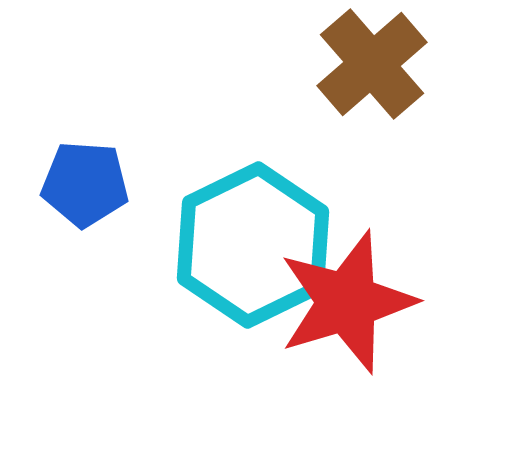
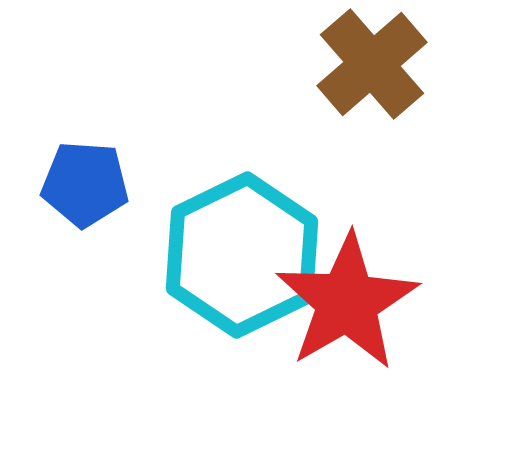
cyan hexagon: moved 11 px left, 10 px down
red star: rotated 13 degrees counterclockwise
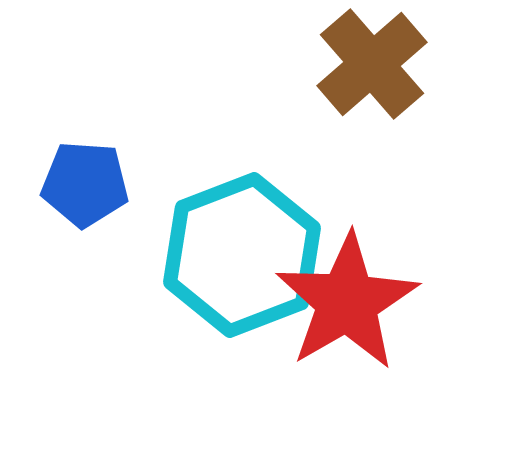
cyan hexagon: rotated 5 degrees clockwise
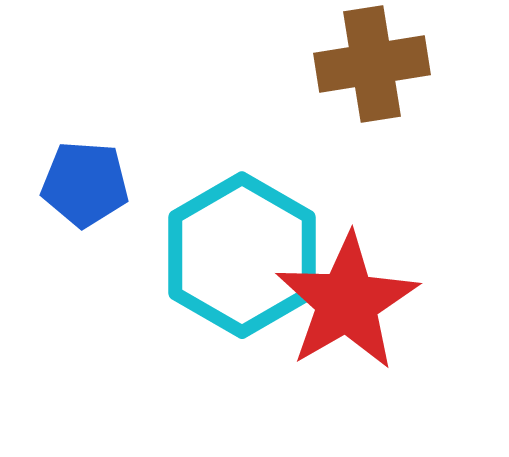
brown cross: rotated 32 degrees clockwise
cyan hexagon: rotated 9 degrees counterclockwise
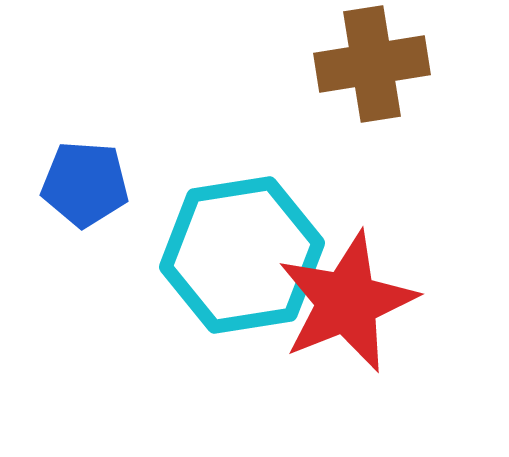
cyan hexagon: rotated 21 degrees clockwise
red star: rotated 8 degrees clockwise
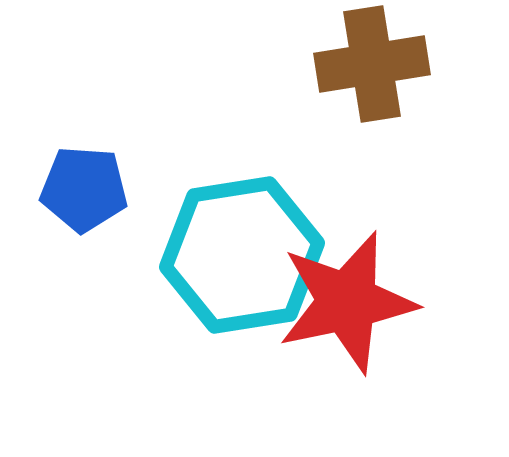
blue pentagon: moved 1 px left, 5 px down
red star: rotated 10 degrees clockwise
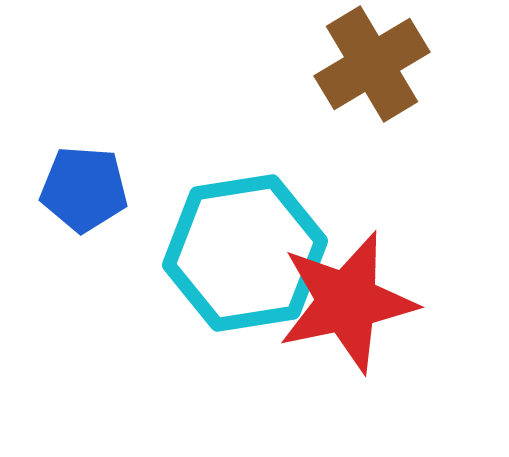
brown cross: rotated 22 degrees counterclockwise
cyan hexagon: moved 3 px right, 2 px up
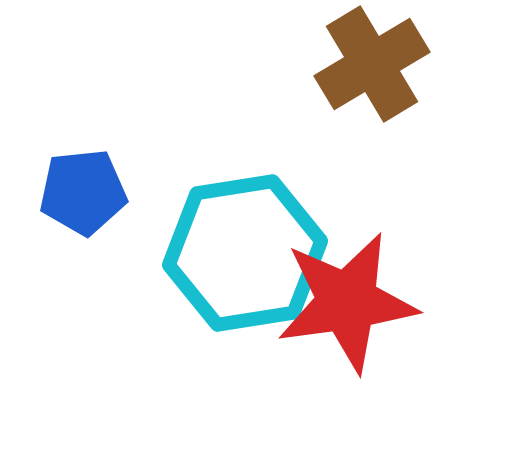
blue pentagon: moved 1 px left, 3 px down; rotated 10 degrees counterclockwise
red star: rotated 4 degrees clockwise
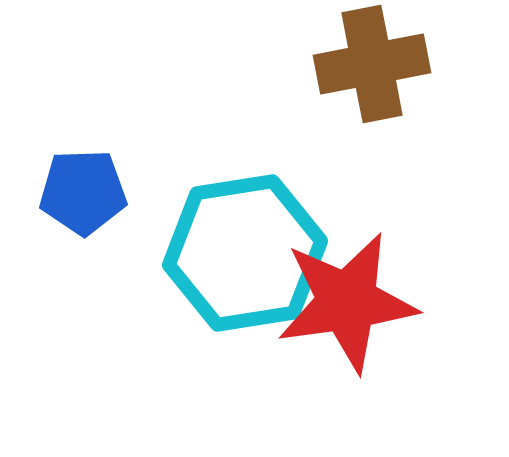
brown cross: rotated 20 degrees clockwise
blue pentagon: rotated 4 degrees clockwise
